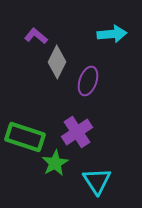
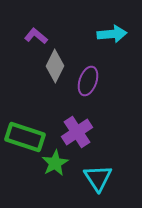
gray diamond: moved 2 px left, 4 px down
cyan triangle: moved 1 px right, 3 px up
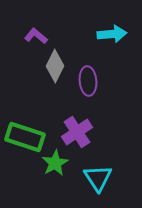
purple ellipse: rotated 24 degrees counterclockwise
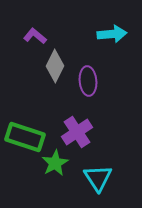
purple L-shape: moved 1 px left
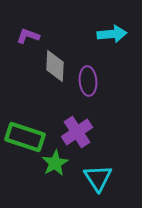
purple L-shape: moved 7 px left; rotated 20 degrees counterclockwise
gray diamond: rotated 24 degrees counterclockwise
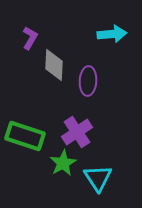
purple L-shape: moved 2 px right, 2 px down; rotated 100 degrees clockwise
gray diamond: moved 1 px left, 1 px up
purple ellipse: rotated 8 degrees clockwise
green rectangle: moved 1 px up
green star: moved 8 px right
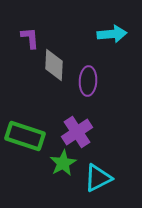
purple L-shape: rotated 35 degrees counterclockwise
cyan triangle: rotated 36 degrees clockwise
